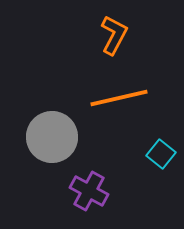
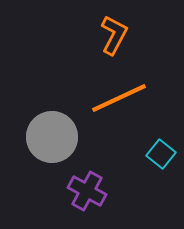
orange line: rotated 12 degrees counterclockwise
purple cross: moved 2 px left
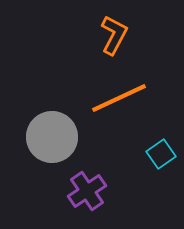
cyan square: rotated 16 degrees clockwise
purple cross: rotated 27 degrees clockwise
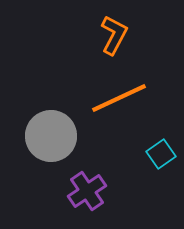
gray circle: moved 1 px left, 1 px up
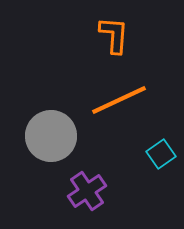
orange L-shape: rotated 24 degrees counterclockwise
orange line: moved 2 px down
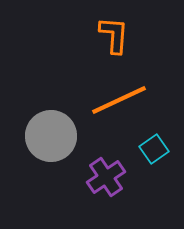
cyan square: moved 7 px left, 5 px up
purple cross: moved 19 px right, 14 px up
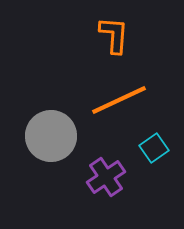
cyan square: moved 1 px up
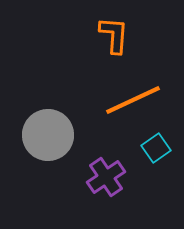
orange line: moved 14 px right
gray circle: moved 3 px left, 1 px up
cyan square: moved 2 px right
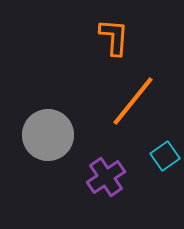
orange L-shape: moved 2 px down
orange line: moved 1 px down; rotated 26 degrees counterclockwise
cyan square: moved 9 px right, 8 px down
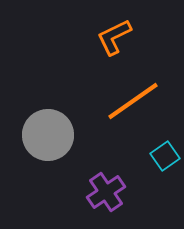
orange L-shape: rotated 120 degrees counterclockwise
orange line: rotated 16 degrees clockwise
purple cross: moved 15 px down
